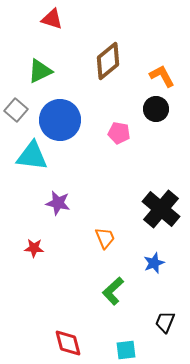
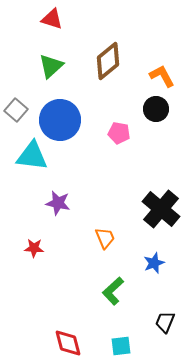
green triangle: moved 11 px right, 5 px up; rotated 16 degrees counterclockwise
cyan square: moved 5 px left, 4 px up
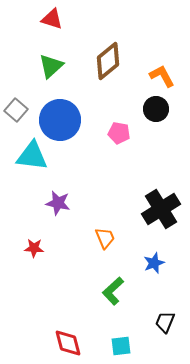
black cross: rotated 18 degrees clockwise
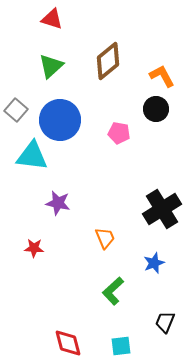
black cross: moved 1 px right
